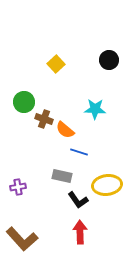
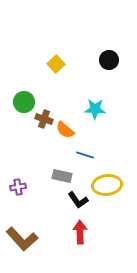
blue line: moved 6 px right, 3 px down
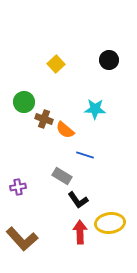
gray rectangle: rotated 18 degrees clockwise
yellow ellipse: moved 3 px right, 38 px down
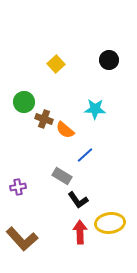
blue line: rotated 60 degrees counterclockwise
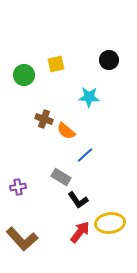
yellow square: rotated 30 degrees clockwise
green circle: moved 27 px up
cyan star: moved 6 px left, 12 px up
orange semicircle: moved 1 px right, 1 px down
gray rectangle: moved 1 px left, 1 px down
red arrow: rotated 40 degrees clockwise
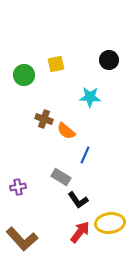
cyan star: moved 1 px right
blue line: rotated 24 degrees counterclockwise
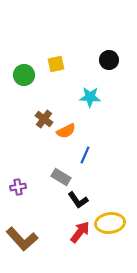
brown cross: rotated 18 degrees clockwise
orange semicircle: rotated 66 degrees counterclockwise
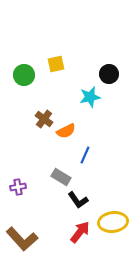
black circle: moved 14 px down
cyan star: rotated 15 degrees counterclockwise
yellow ellipse: moved 3 px right, 1 px up
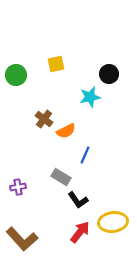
green circle: moved 8 px left
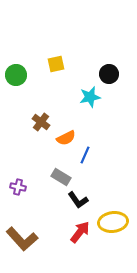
brown cross: moved 3 px left, 3 px down
orange semicircle: moved 7 px down
purple cross: rotated 21 degrees clockwise
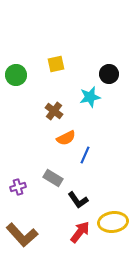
brown cross: moved 13 px right, 11 px up
gray rectangle: moved 8 px left, 1 px down
purple cross: rotated 28 degrees counterclockwise
brown L-shape: moved 4 px up
